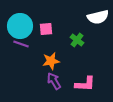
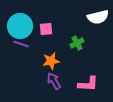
green cross: moved 3 px down; rotated 24 degrees clockwise
pink L-shape: moved 3 px right
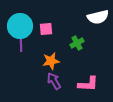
purple line: rotated 70 degrees clockwise
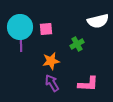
white semicircle: moved 4 px down
cyan circle: moved 1 px down
green cross: moved 1 px down
purple arrow: moved 2 px left, 2 px down
